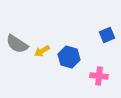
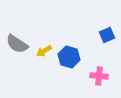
yellow arrow: moved 2 px right
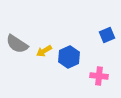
blue hexagon: rotated 20 degrees clockwise
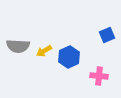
gray semicircle: moved 1 px right, 2 px down; rotated 30 degrees counterclockwise
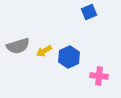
blue square: moved 18 px left, 23 px up
gray semicircle: rotated 20 degrees counterclockwise
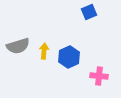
yellow arrow: rotated 126 degrees clockwise
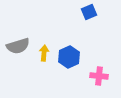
yellow arrow: moved 2 px down
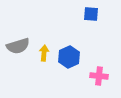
blue square: moved 2 px right, 2 px down; rotated 28 degrees clockwise
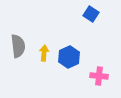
blue square: rotated 28 degrees clockwise
gray semicircle: rotated 80 degrees counterclockwise
